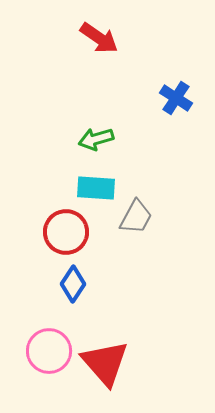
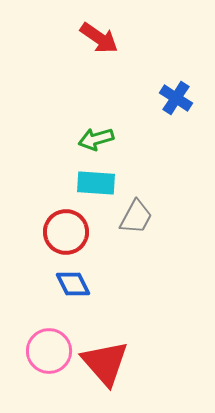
cyan rectangle: moved 5 px up
blue diamond: rotated 60 degrees counterclockwise
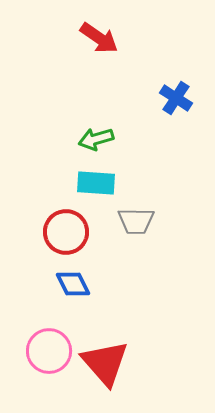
gray trapezoid: moved 4 px down; rotated 63 degrees clockwise
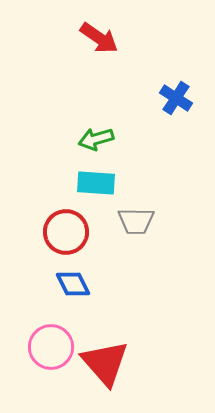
pink circle: moved 2 px right, 4 px up
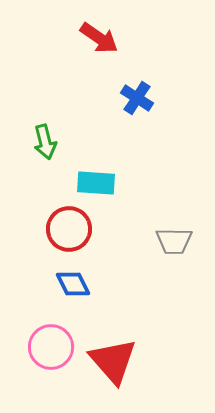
blue cross: moved 39 px left
green arrow: moved 51 px left, 3 px down; rotated 88 degrees counterclockwise
gray trapezoid: moved 38 px right, 20 px down
red circle: moved 3 px right, 3 px up
red triangle: moved 8 px right, 2 px up
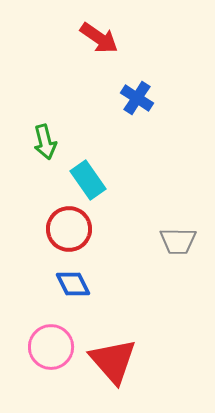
cyan rectangle: moved 8 px left, 3 px up; rotated 51 degrees clockwise
gray trapezoid: moved 4 px right
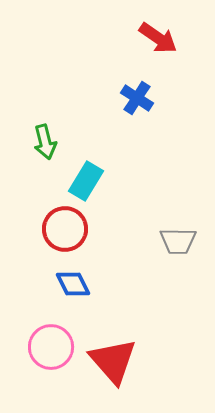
red arrow: moved 59 px right
cyan rectangle: moved 2 px left, 1 px down; rotated 66 degrees clockwise
red circle: moved 4 px left
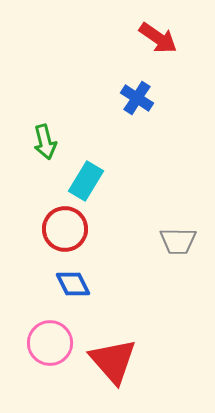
pink circle: moved 1 px left, 4 px up
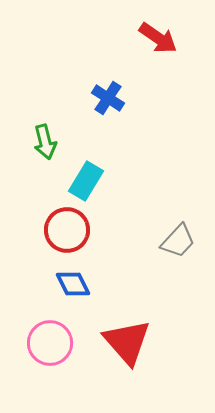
blue cross: moved 29 px left
red circle: moved 2 px right, 1 px down
gray trapezoid: rotated 48 degrees counterclockwise
red triangle: moved 14 px right, 19 px up
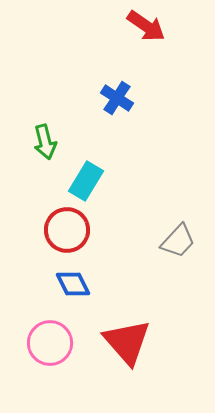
red arrow: moved 12 px left, 12 px up
blue cross: moved 9 px right
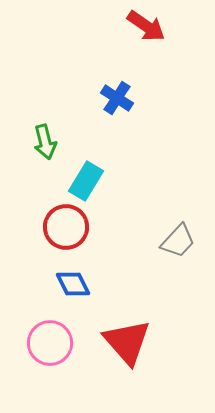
red circle: moved 1 px left, 3 px up
